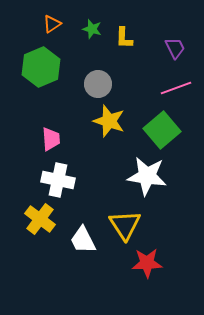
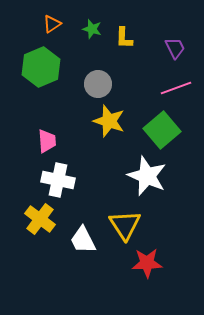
pink trapezoid: moved 4 px left, 2 px down
white star: rotated 15 degrees clockwise
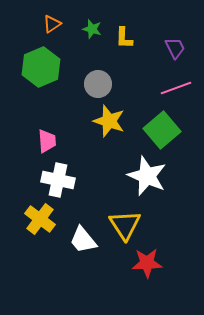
white trapezoid: rotated 12 degrees counterclockwise
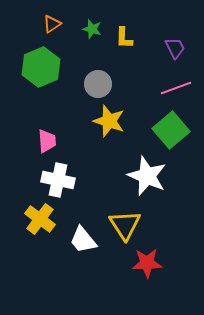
green square: moved 9 px right
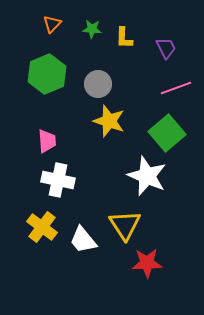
orange triangle: rotated 12 degrees counterclockwise
green star: rotated 12 degrees counterclockwise
purple trapezoid: moved 9 px left
green hexagon: moved 6 px right, 7 px down
green square: moved 4 px left, 3 px down
yellow cross: moved 2 px right, 8 px down
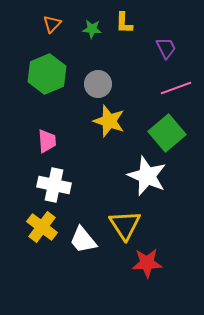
yellow L-shape: moved 15 px up
white cross: moved 4 px left, 5 px down
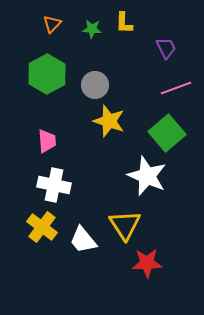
green hexagon: rotated 6 degrees counterclockwise
gray circle: moved 3 px left, 1 px down
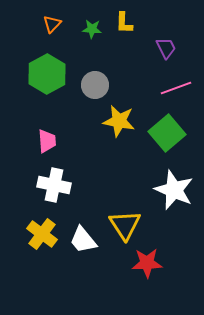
yellow star: moved 10 px right; rotated 8 degrees counterclockwise
white star: moved 27 px right, 14 px down
yellow cross: moved 7 px down
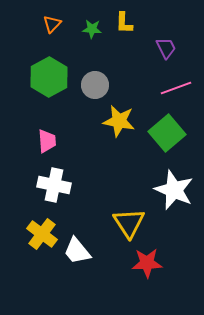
green hexagon: moved 2 px right, 3 px down
yellow triangle: moved 4 px right, 2 px up
white trapezoid: moved 6 px left, 11 px down
